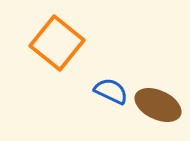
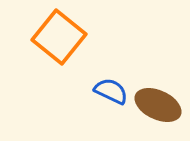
orange square: moved 2 px right, 6 px up
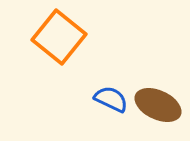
blue semicircle: moved 8 px down
